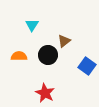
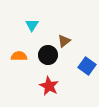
red star: moved 4 px right, 7 px up
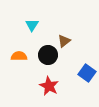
blue square: moved 7 px down
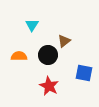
blue square: moved 3 px left; rotated 24 degrees counterclockwise
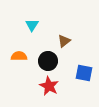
black circle: moved 6 px down
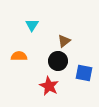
black circle: moved 10 px right
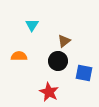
red star: moved 6 px down
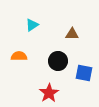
cyan triangle: rotated 24 degrees clockwise
brown triangle: moved 8 px right, 7 px up; rotated 40 degrees clockwise
red star: moved 1 px down; rotated 12 degrees clockwise
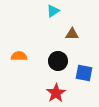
cyan triangle: moved 21 px right, 14 px up
red star: moved 7 px right
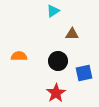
blue square: rotated 24 degrees counterclockwise
